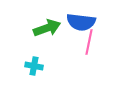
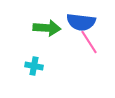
green arrow: rotated 24 degrees clockwise
pink line: rotated 45 degrees counterclockwise
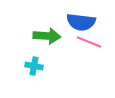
green arrow: moved 8 px down
pink line: rotated 35 degrees counterclockwise
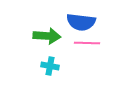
pink line: moved 2 px left, 1 px down; rotated 20 degrees counterclockwise
cyan cross: moved 16 px right
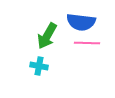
green arrow: rotated 116 degrees clockwise
cyan cross: moved 11 px left
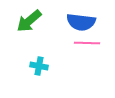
green arrow: moved 18 px left, 15 px up; rotated 20 degrees clockwise
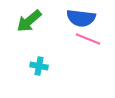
blue semicircle: moved 4 px up
pink line: moved 1 px right, 4 px up; rotated 20 degrees clockwise
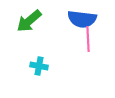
blue semicircle: moved 1 px right, 1 px down
pink line: rotated 65 degrees clockwise
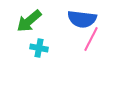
pink line: moved 3 px right; rotated 30 degrees clockwise
cyan cross: moved 18 px up
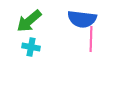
pink line: rotated 25 degrees counterclockwise
cyan cross: moved 8 px left, 1 px up
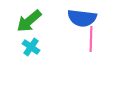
blue semicircle: moved 1 px up
cyan cross: rotated 24 degrees clockwise
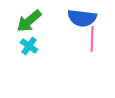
pink line: moved 1 px right
cyan cross: moved 2 px left, 1 px up
